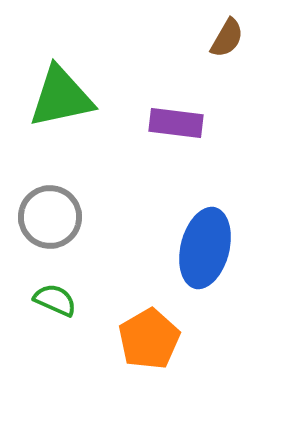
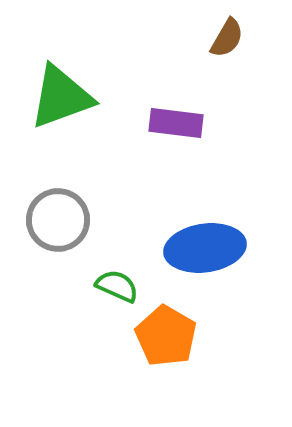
green triangle: rotated 8 degrees counterclockwise
gray circle: moved 8 px right, 3 px down
blue ellipse: rotated 68 degrees clockwise
green semicircle: moved 62 px right, 14 px up
orange pentagon: moved 17 px right, 3 px up; rotated 12 degrees counterclockwise
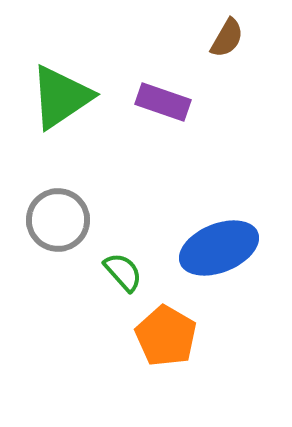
green triangle: rotated 14 degrees counterclockwise
purple rectangle: moved 13 px left, 21 px up; rotated 12 degrees clockwise
blue ellipse: moved 14 px right; rotated 14 degrees counterclockwise
green semicircle: moved 6 px right, 14 px up; rotated 24 degrees clockwise
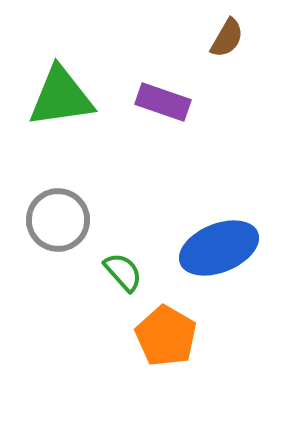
green triangle: rotated 26 degrees clockwise
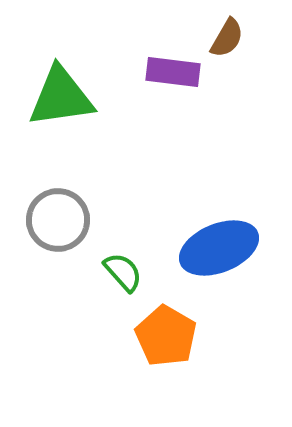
purple rectangle: moved 10 px right, 30 px up; rotated 12 degrees counterclockwise
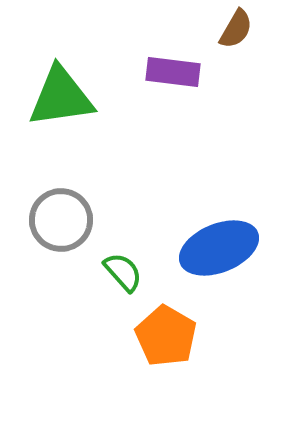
brown semicircle: moved 9 px right, 9 px up
gray circle: moved 3 px right
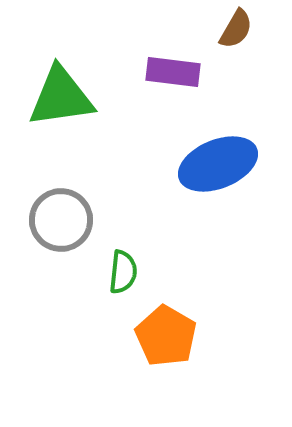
blue ellipse: moved 1 px left, 84 px up
green semicircle: rotated 48 degrees clockwise
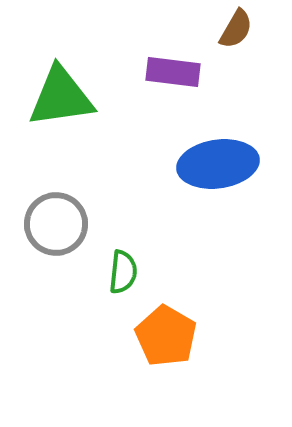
blue ellipse: rotated 14 degrees clockwise
gray circle: moved 5 px left, 4 px down
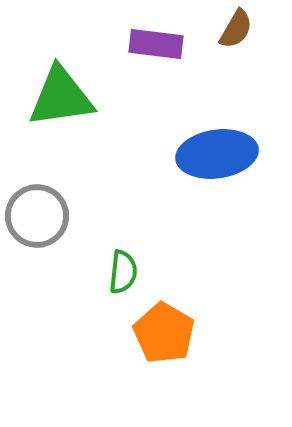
purple rectangle: moved 17 px left, 28 px up
blue ellipse: moved 1 px left, 10 px up
gray circle: moved 19 px left, 8 px up
orange pentagon: moved 2 px left, 3 px up
